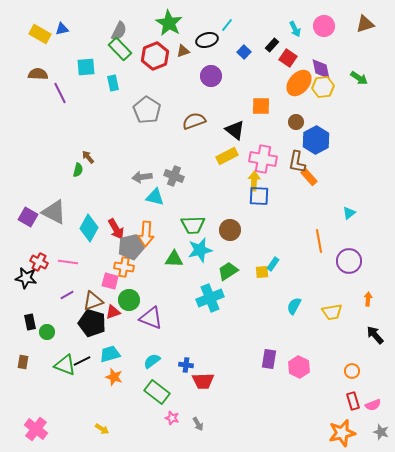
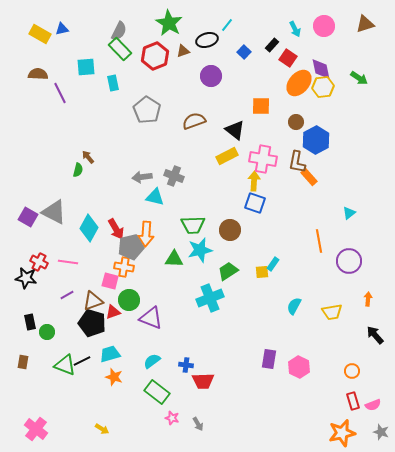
blue square at (259, 196): moved 4 px left, 7 px down; rotated 15 degrees clockwise
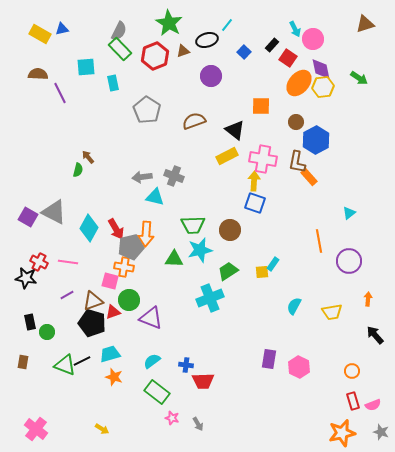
pink circle at (324, 26): moved 11 px left, 13 px down
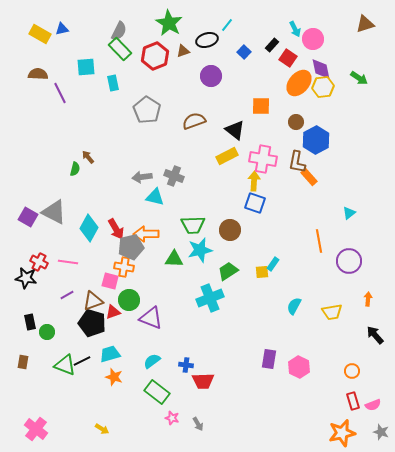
green semicircle at (78, 170): moved 3 px left, 1 px up
orange arrow at (146, 234): rotated 85 degrees clockwise
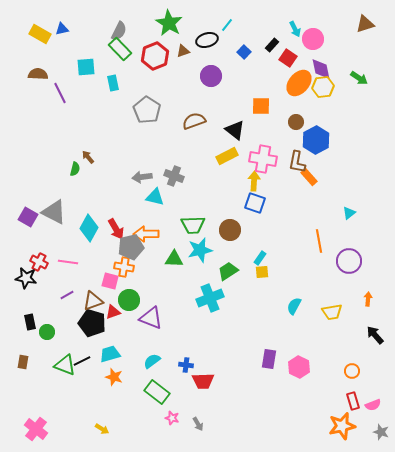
cyan rectangle at (273, 264): moved 13 px left, 6 px up
orange star at (342, 433): moved 7 px up
